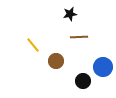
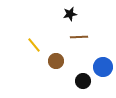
yellow line: moved 1 px right
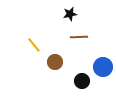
brown circle: moved 1 px left, 1 px down
black circle: moved 1 px left
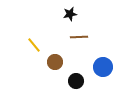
black circle: moved 6 px left
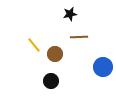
brown circle: moved 8 px up
black circle: moved 25 px left
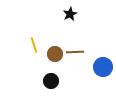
black star: rotated 16 degrees counterclockwise
brown line: moved 4 px left, 15 px down
yellow line: rotated 21 degrees clockwise
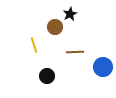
brown circle: moved 27 px up
black circle: moved 4 px left, 5 px up
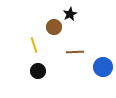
brown circle: moved 1 px left
black circle: moved 9 px left, 5 px up
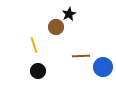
black star: moved 1 px left
brown circle: moved 2 px right
brown line: moved 6 px right, 4 px down
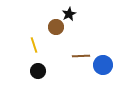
blue circle: moved 2 px up
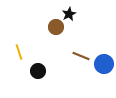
yellow line: moved 15 px left, 7 px down
brown line: rotated 24 degrees clockwise
blue circle: moved 1 px right, 1 px up
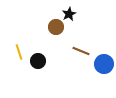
brown line: moved 5 px up
black circle: moved 10 px up
